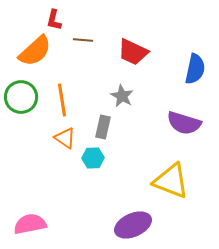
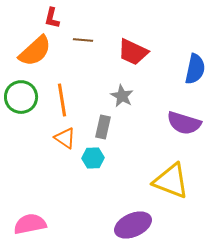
red L-shape: moved 2 px left, 2 px up
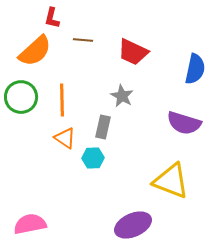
orange line: rotated 8 degrees clockwise
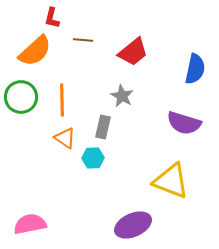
red trapezoid: rotated 64 degrees counterclockwise
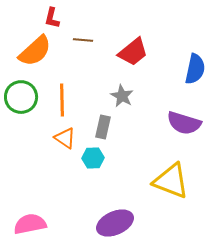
purple ellipse: moved 18 px left, 2 px up
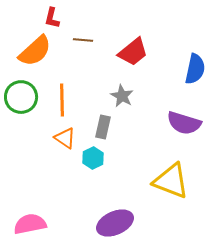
cyan hexagon: rotated 25 degrees counterclockwise
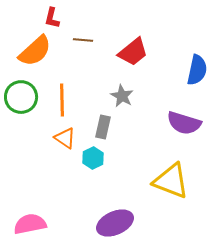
blue semicircle: moved 2 px right, 1 px down
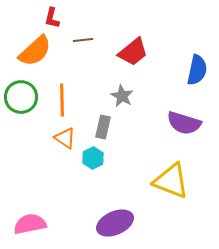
brown line: rotated 12 degrees counterclockwise
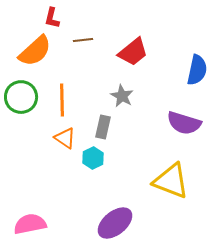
purple ellipse: rotated 15 degrees counterclockwise
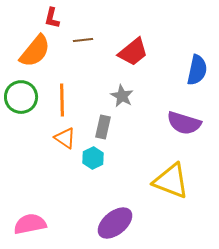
orange semicircle: rotated 9 degrees counterclockwise
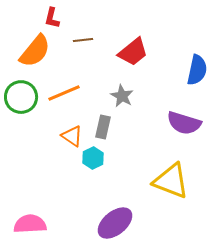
orange line: moved 2 px right, 7 px up; rotated 68 degrees clockwise
orange triangle: moved 7 px right, 2 px up
pink semicircle: rotated 8 degrees clockwise
